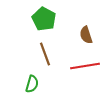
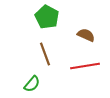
green pentagon: moved 3 px right, 2 px up
brown semicircle: rotated 132 degrees clockwise
green semicircle: rotated 24 degrees clockwise
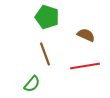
green pentagon: rotated 10 degrees counterclockwise
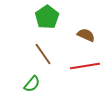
green pentagon: rotated 20 degrees clockwise
brown line: moved 2 px left; rotated 15 degrees counterclockwise
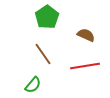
green semicircle: moved 1 px right, 1 px down
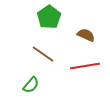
green pentagon: moved 2 px right
brown line: rotated 20 degrees counterclockwise
green semicircle: moved 2 px left
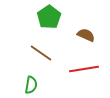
brown line: moved 2 px left, 1 px up
red line: moved 1 px left, 3 px down
green semicircle: rotated 30 degrees counterclockwise
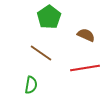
red line: moved 1 px right, 1 px up
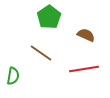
red line: moved 1 px left, 1 px down
green semicircle: moved 18 px left, 9 px up
